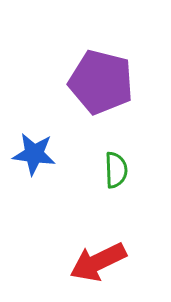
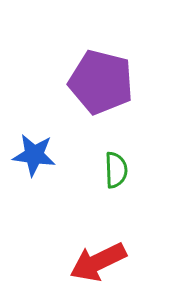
blue star: moved 1 px down
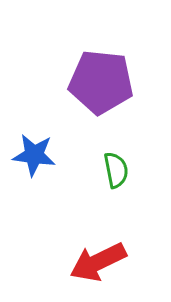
purple pentagon: rotated 8 degrees counterclockwise
green semicircle: rotated 9 degrees counterclockwise
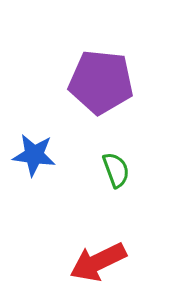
green semicircle: rotated 9 degrees counterclockwise
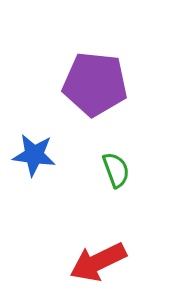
purple pentagon: moved 6 px left, 2 px down
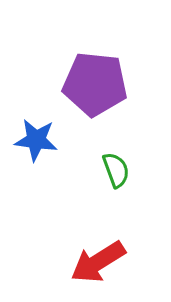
blue star: moved 2 px right, 15 px up
red arrow: rotated 6 degrees counterclockwise
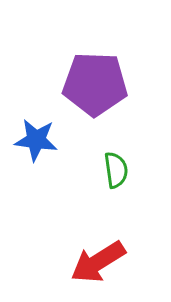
purple pentagon: rotated 4 degrees counterclockwise
green semicircle: rotated 12 degrees clockwise
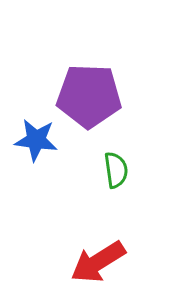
purple pentagon: moved 6 px left, 12 px down
